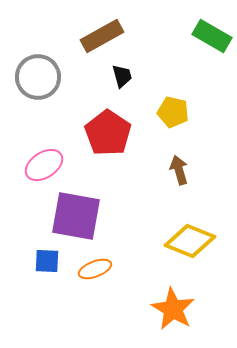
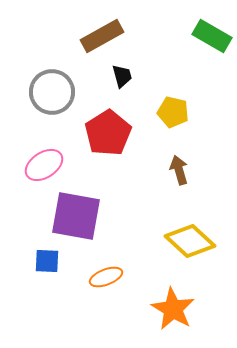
gray circle: moved 14 px right, 15 px down
red pentagon: rotated 6 degrees clockwise
yellow diamond: rotated 21 degrees clockwise
orange ellipse: moved 11 px right, 8 px down
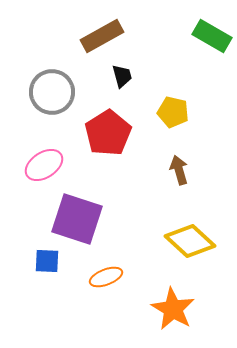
purple square: moved 1 px right, 3 px down; rotated 8 degrees clockwise
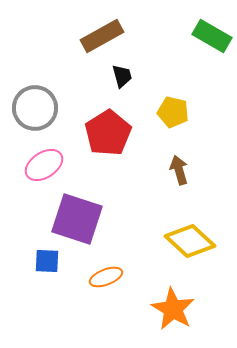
gray circle: moved 17 px left, 16 px down
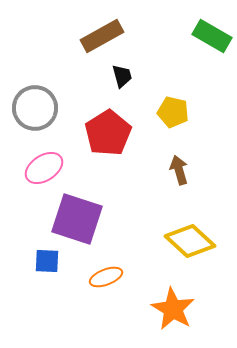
pink ellipse: moved 3 px down
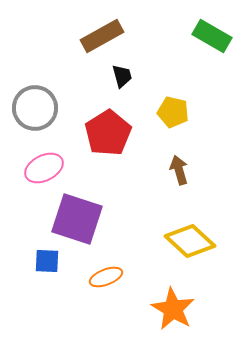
pink ellipse: rotated 6 degrees clockwise
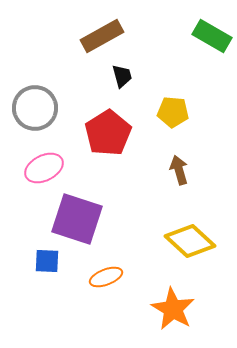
yellow pentagon: rotated 8 degrees counterclockwise
